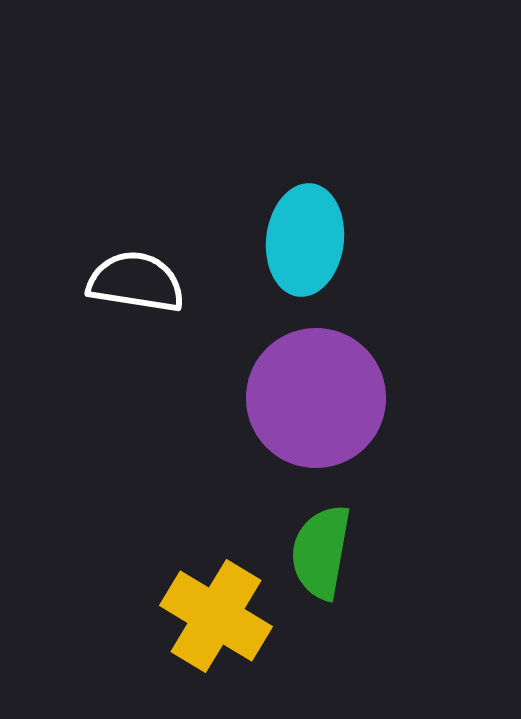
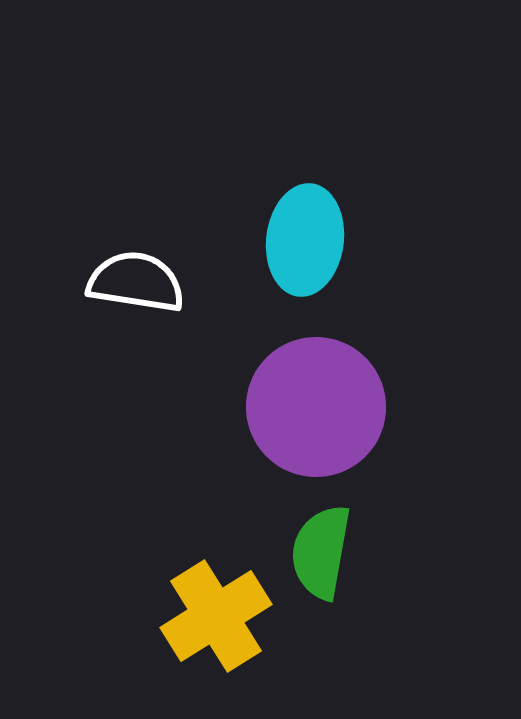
purple circle: moved 9 px down
yellow cross: rotated 27 degrees clockwise
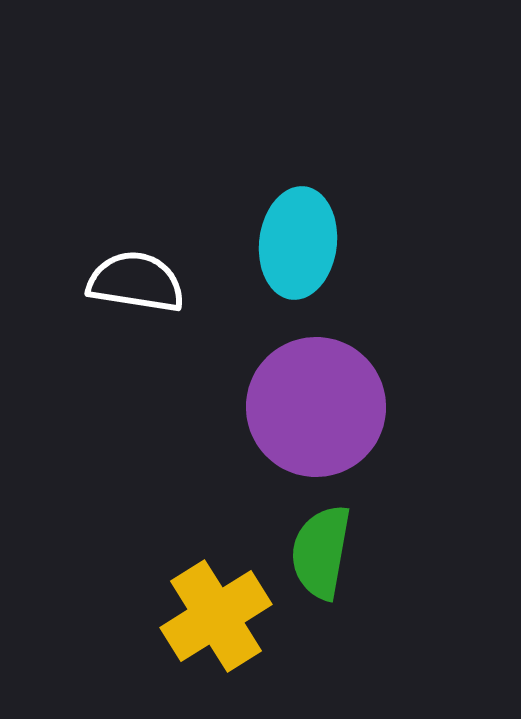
cyan ellipse: moved 7 px left, 3 px down
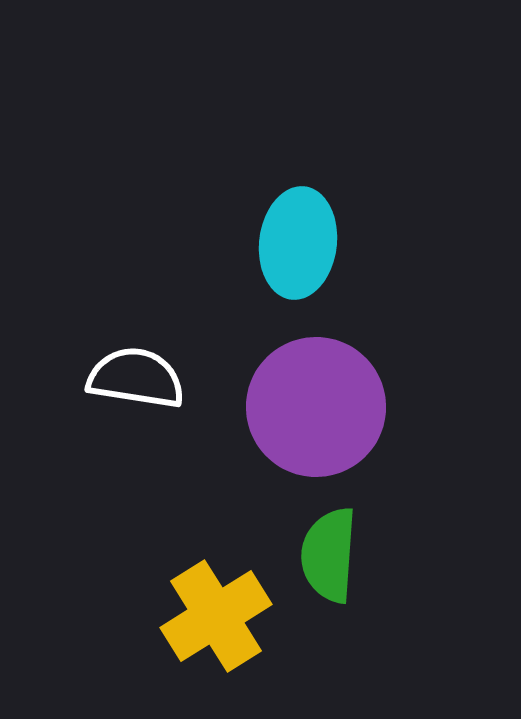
white semicircle: moved 96 px down
green semicircle: moved 8 px right, 3 px down; rotated 6 degrees counterclockwise
